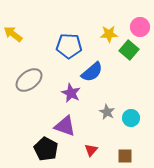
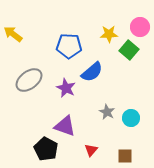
purple star: moved 5 px left, 5 px up
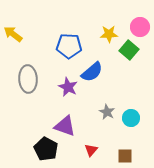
gray ellipse: moved 1 px left, 1 px up; rotated 56 degrees counterclockwise
purple star: moved 2 px right, 1 px up
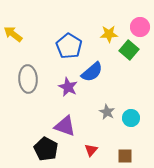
blue pentagon: rotated 30 degrees clockwise
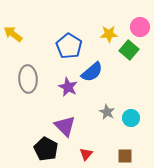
purple triangle: rotated 25 degrees clockwise
red triangle: moved 5 px left, 4 px down
